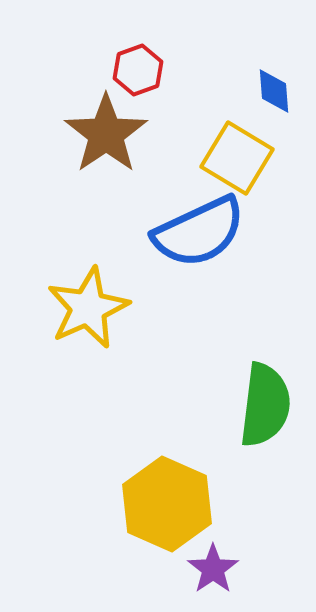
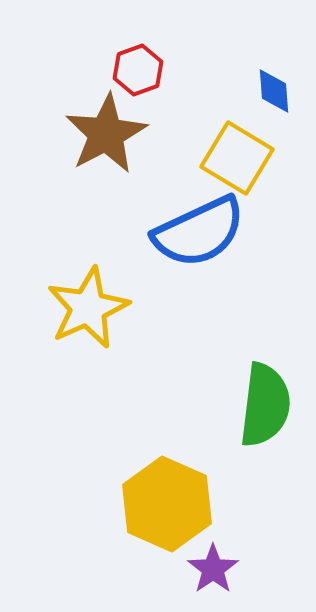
brown star: rotated 6 degrees clockwise
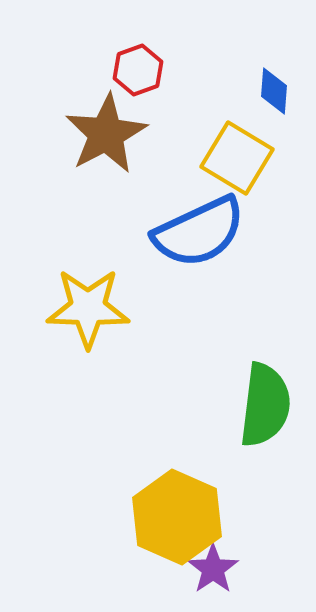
blue diamond: rotated 9 degrees clockwise
yellow star: rotated 26 degrees clockwise
yellow hexagon: moved 10 px right, 13 px down
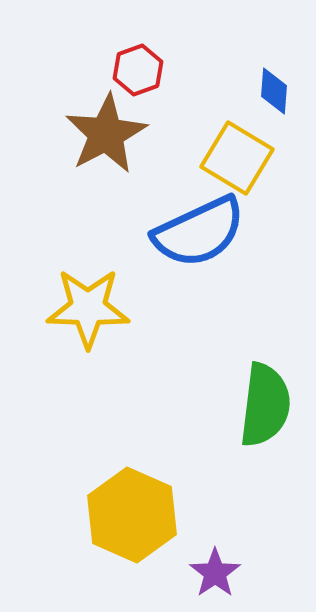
yellow hexagon: moved 45 px left, 2 px up
purple star: moved 2 px right, 4 px down
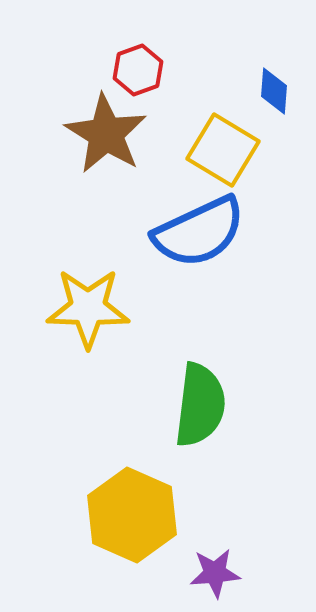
brown star: rotated 12 degrees counterclockwise
yellow square: moved 14 px left, 8 px up
green semicircle: moved 65 px left
purple star: rotated 30 degrees clockwise
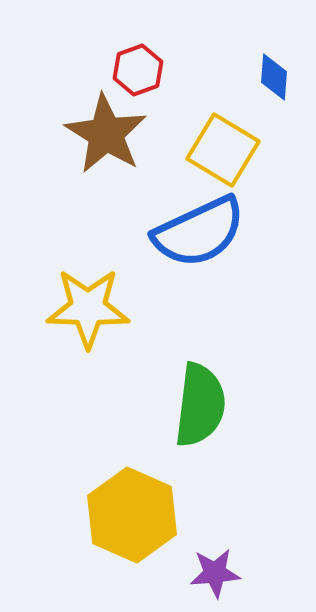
blue diamond: moved 14 px up
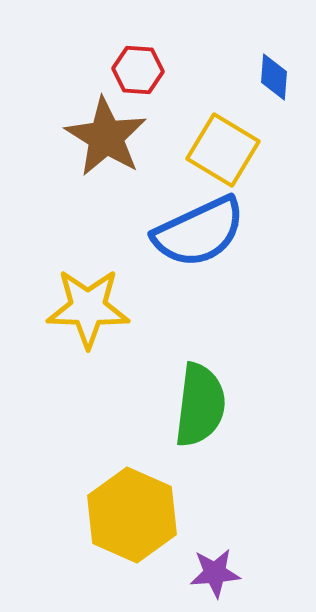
red hexagon: rotated 24 degrees clockwise
brown star: moved 3 px down
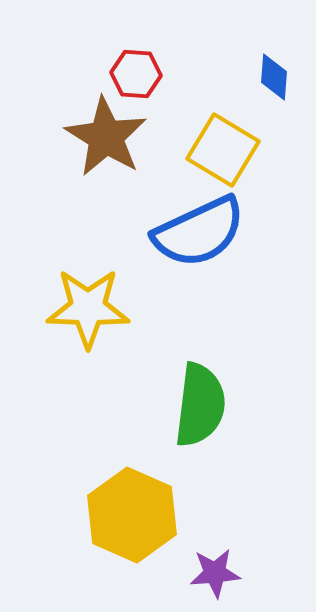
red hexagon: moved 2 px left, 4 px down
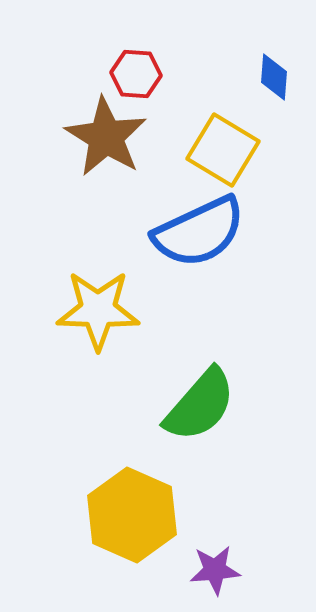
yellow star: moved 10 px right, 2 px down
green semicircle: rotated 34 degrees clockwise
purple star: moved 3 px up
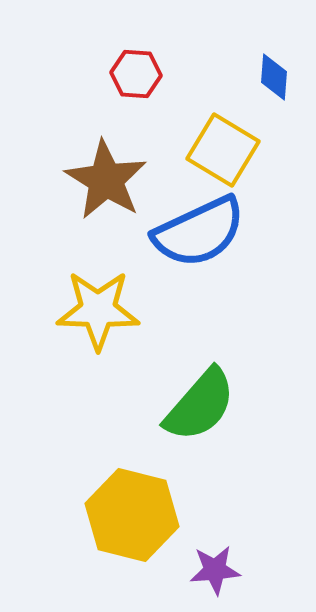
brown star: moved 43 px down
yellow hexagon: rotated 10 degrees counterclockwise
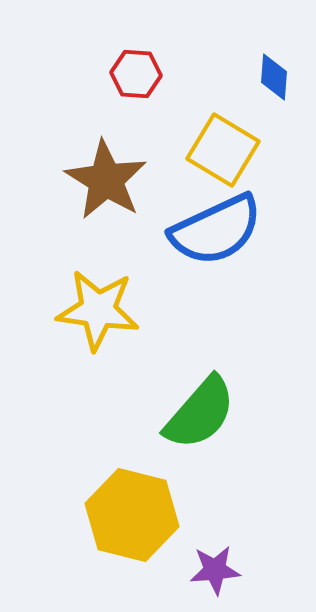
blue semicircle: moved 17 px right, 2 px up
yellow star: rotated 6 degrees clockwise
green semicircle: moved 8 px down
